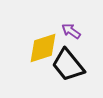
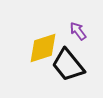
purple arrow: moved 7 px right; rotated 18 degrees clockwise
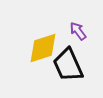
black trapezoid: rotated 15 degrees clockwise
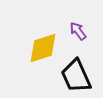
black trapezoid: moved 8 px right, 11 px down
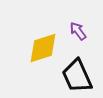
black trapezoid: moved 1 px right
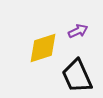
purple arrow: rotated 102 degrees clockwise
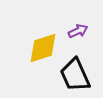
black trapezoid: moved 2 px left, 1 px up
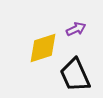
purple arrow: moved 2 px left, 2 px up
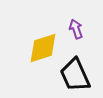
purple arrow: rotated 84 degrees counterclockwise
